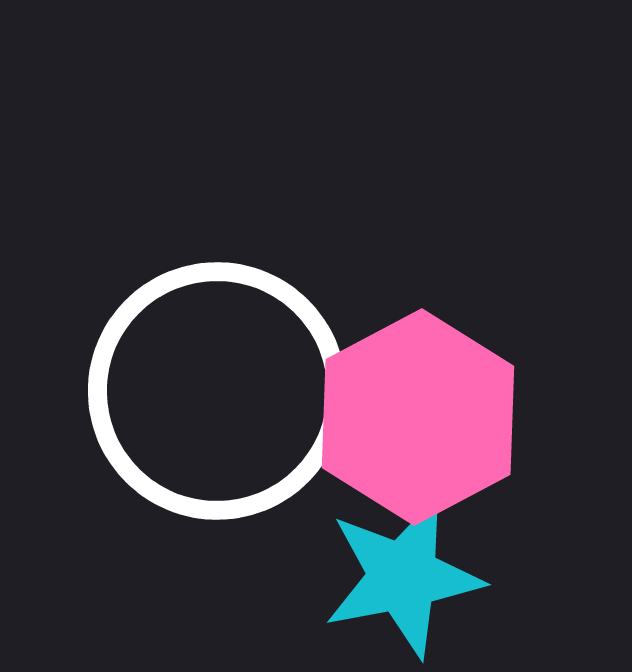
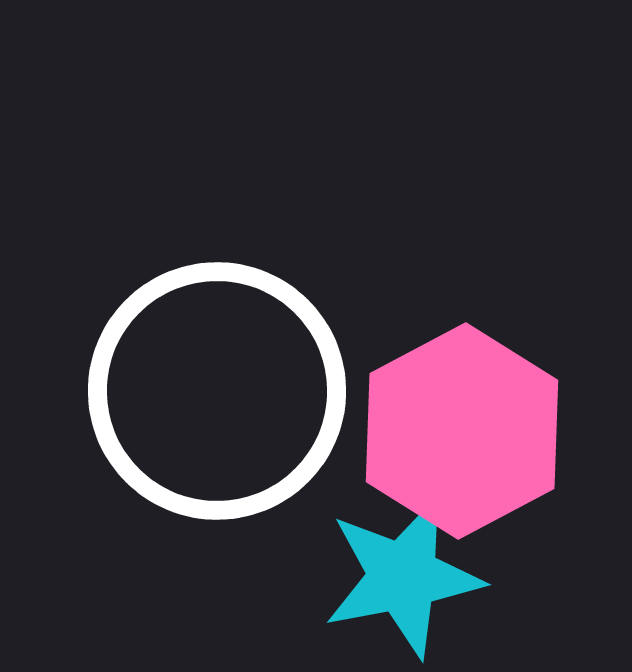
pink hexagon: moved 44 px right, 14 px down
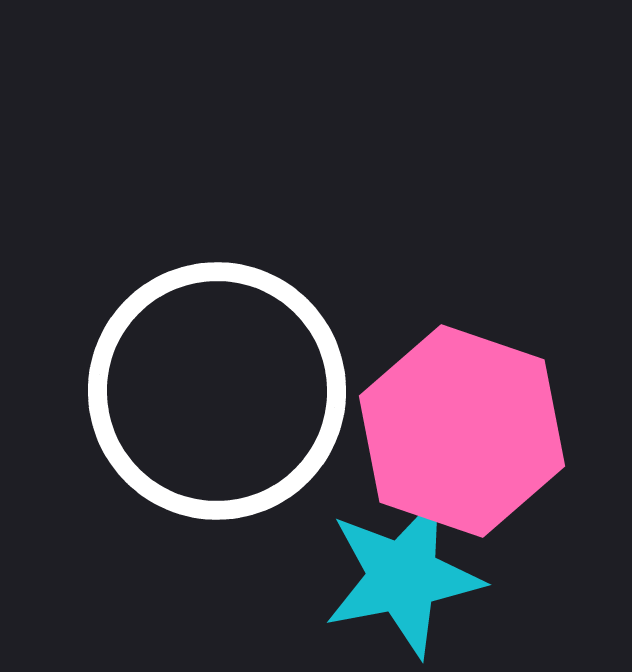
pink hexagon: rotated 13 degrees counterclockwise
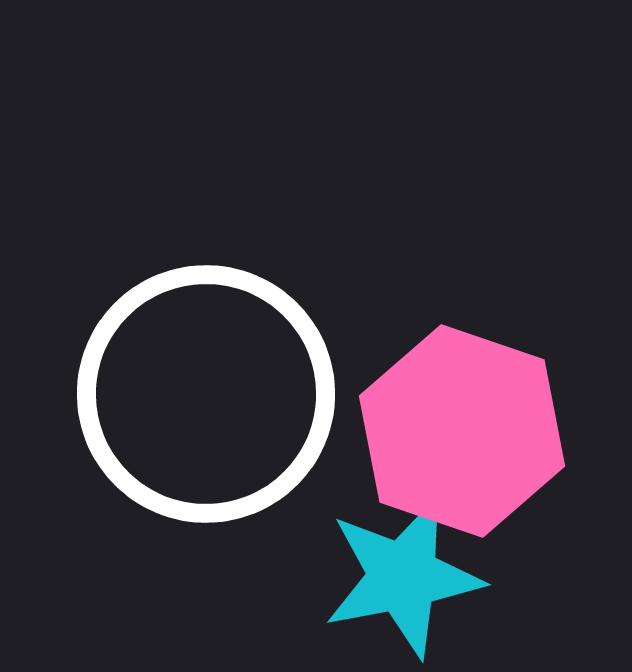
white circle: moved 11 px left, 3 px down
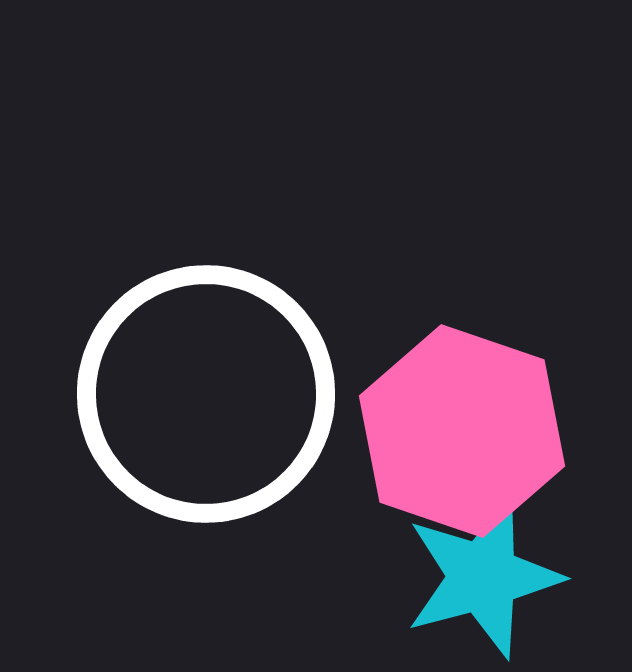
cyan star: moved 80 px right; rotated 4 degrees counterclockwise
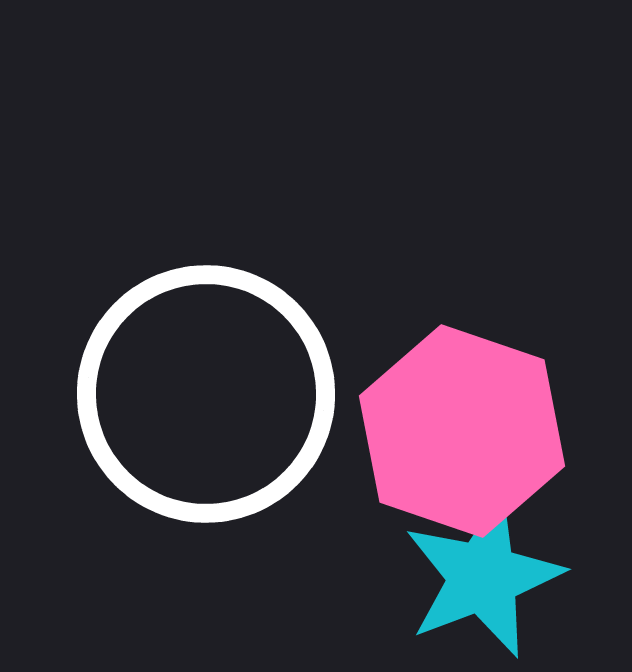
cyan star: rotated 6 degrees counterclockwise
